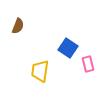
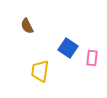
brown semicircle: moved 9 px right; rotated 133 degrees clockwise
pink rectangle: moved 4 px right, 6 px up; rotated 21 degrees clockwise
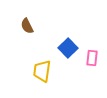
blue square: rotated 12 degrees clockwise
yellow trapezoid: moved 2 px right
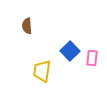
brown semicircle: rotated 21 degrees clockwise
blue square: moved 2 px right, 3 px down
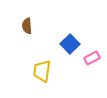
blue square: moved 7 px up
pink rectangle: rotated 56 degrees clockwise
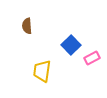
blue square: moved 1 px right, 1 px down
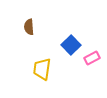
brown semicircle: moved 2 px right, 1 px down
yellow trapezoid: moved 2 px up
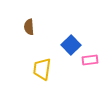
pink rectangle: moved 2 px left, 2 px down; rotated 21 degrees clockwise
